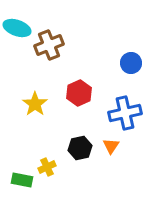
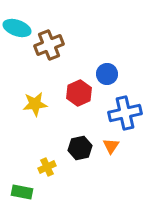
blue circle: moved 24 px left, 11 px down
yellow star: rotated 30 degrees clockwise
green rectangle: moved 12 px down
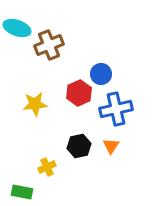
blue circle: moved 6 px left
blue cross: moved 9 px left, 4 px up
black hexagon: moved 1 px left, 2 px up
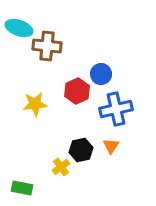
cyan ellipse: moved 2 px right
brown cross: moved 2 px left, 1 px down; rotated 28 degrees clockwise
red hexagon: moved 2 px left, 2 px up
black hexagon: moved 2 px right, 4 px down
yellow cross: moved 14 px right; rotated 12 degrees counterclockwise
green rectangle: moved 4 px up
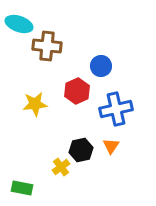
cyan ellipse: moved 4 px up
blue circle: moved 8 px up
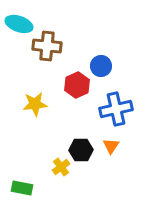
red hexagon: moved 6 px up
black hexagon: rotated 10 degrees clockwise
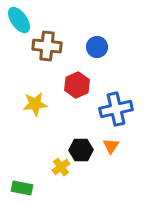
cyan ellipse: moved 4 px up; rotated 36 degrees clockwise
blue circle: moved 4 px left, 19 px up
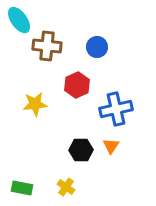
yellow cross: moved 5 px right, 20 px down; rotated 18 degrees counterclockwise
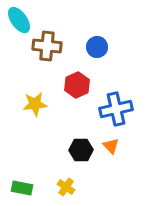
orange triangle: rotated 18 degrees counterclockwise
